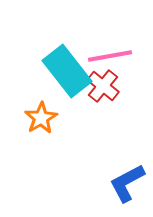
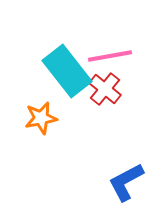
red cross: moved 2 px right, 3 px down
orange star: rotated 20 degrees clockwise
blue L-shape: moved 1 px left, 1 px up
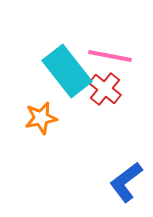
pink line: rotated 21 degrees clockwise
blue L-shape: rotated 9 degrees counterclockwise
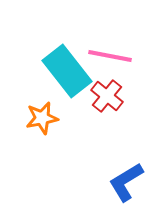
red cross: moved 2 px right, 7 px down
orange star: moved 1 px right
blue L-shape: rotated 6 degrees clockwise
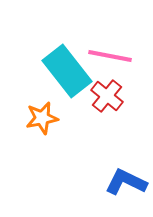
blue L-shape: rotated 57 degrees clockwise
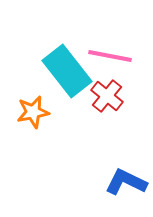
orange star: moved 9 px left, 6 px up
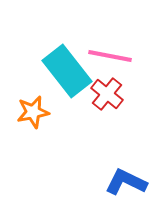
red cross: moved 2 px up
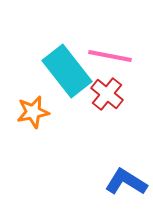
blue L-shape: rotated 6 degrees clockwise
